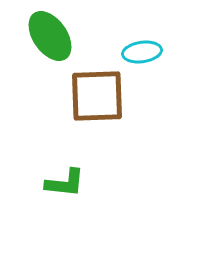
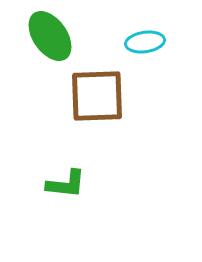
cyan ellipse: moved 3 px right, 10 px up
green L-shape: moved 1 px right, 1 px down
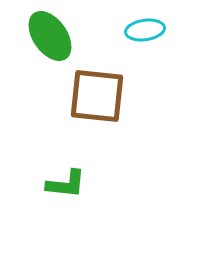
cyan ellipse: moved 12 px up
brown square: rotated 8 degrees clockwise
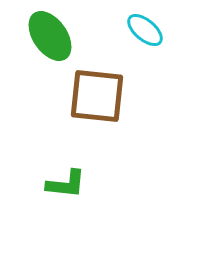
cyan ellipse: rotated 48 degrees clockwise
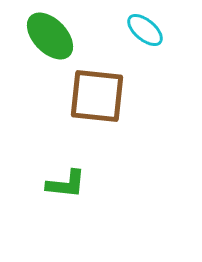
green ellipse: rotated 9 degrees counterclockwise
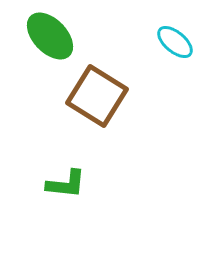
cyan ellipse: moved 30 px right, 12 px down
brown square: rotated 26 degrees clockwise
